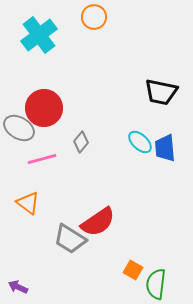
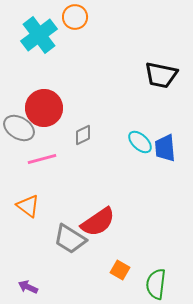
orange circle: moved 19 px left
black trapezoid: moved 17 px up
gray diamond: moved 2 px right, 7 px up; rotated 25 degrees clockwise
orange triangle: moved 3 px down
orange square: moved 13 px left
purple arrow: moved 10 px right
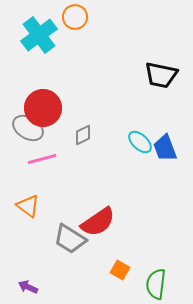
red circle: moved 1 px left
gray ellipse: moved 9 px right
blue trapezoid: rotated 16 degrees counterclockwise
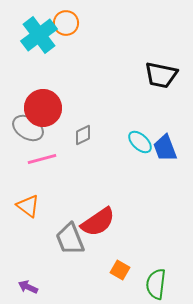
orange circle: moved 9 px left, 6 px down
gray trapezoid: rotated 36 degrees clockwise
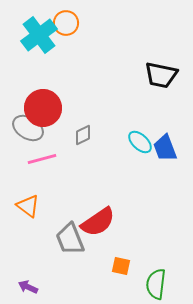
orange square: moved 1 px right, 4 px up; rotated 18 degrees counterclockwise
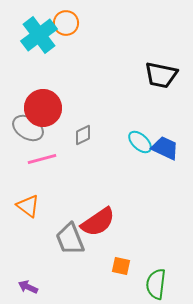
blue trapezoid: rotated 136 degrees clockwise
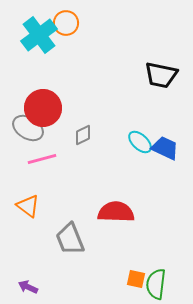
red semicircle: moved 18 px right, 10 px up; rotated 144 degrees counterclockwise
orange square: moved 15 px right, 13 px down
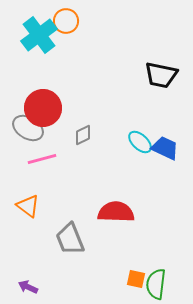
orange circle: moved 2 px up
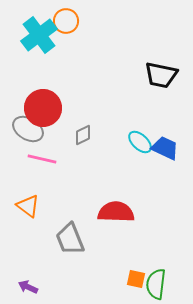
gray ellipse: moved 1 px down
pink line: rotated 28 degrees clockwise
